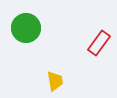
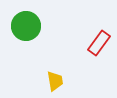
green circle: moved 2 px up
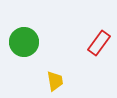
green circle: moved 2 px left, 16 px down
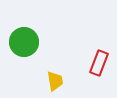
red rectangle: moved 20 px down; rotated 15 degrees counterclockwise
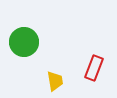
red rectangle: moved 5 px left, 5 px down
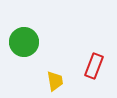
red rectangle: moved 2 px up
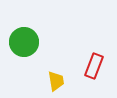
yellow trapezoid: moved 1 px right
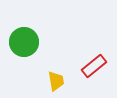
red rectangle: rotated 30 degrees clockwise
